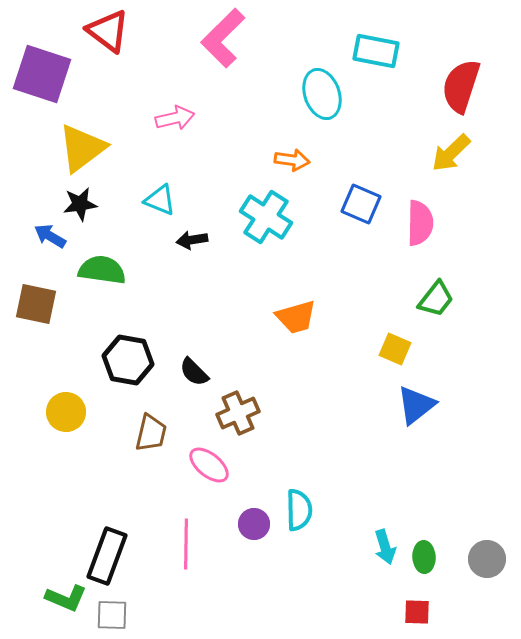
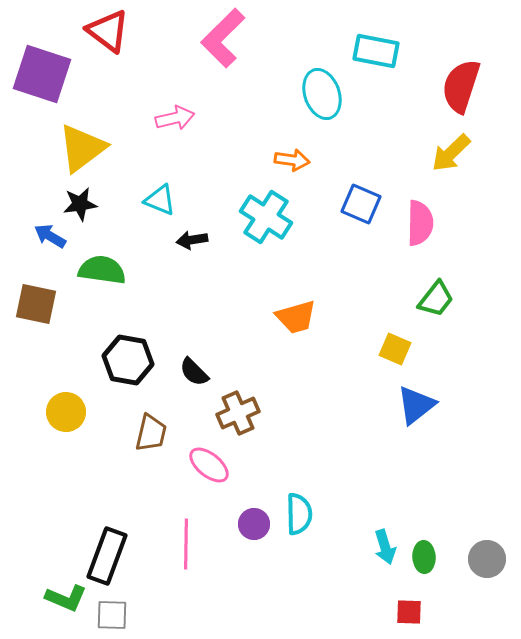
cyan semicircle: moved 4 px down
red square: moved 8 px left
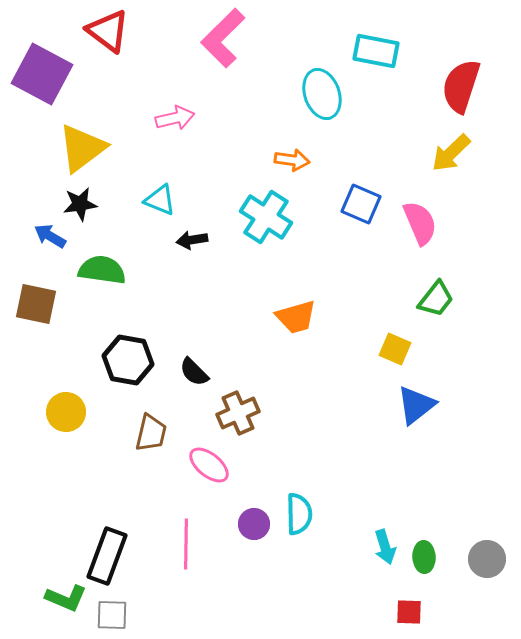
purple square: rotated 10 degrees clockwise
pink semicircle: rotated 24 degrees counterclockwise
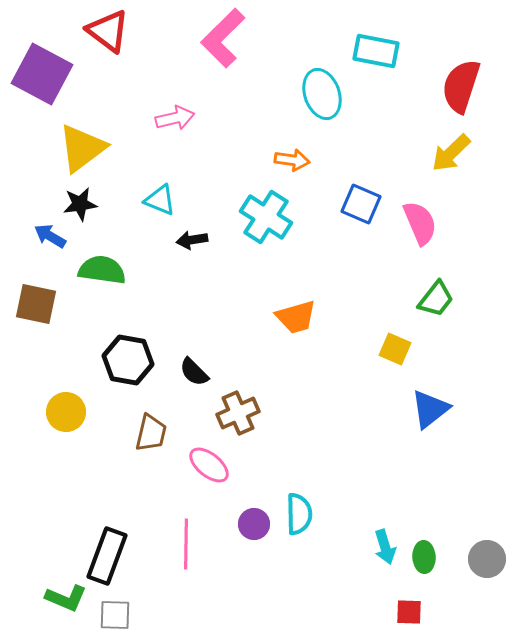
blue triangle: moved 14 px right, 4 px down
gray square: moved 3 px right
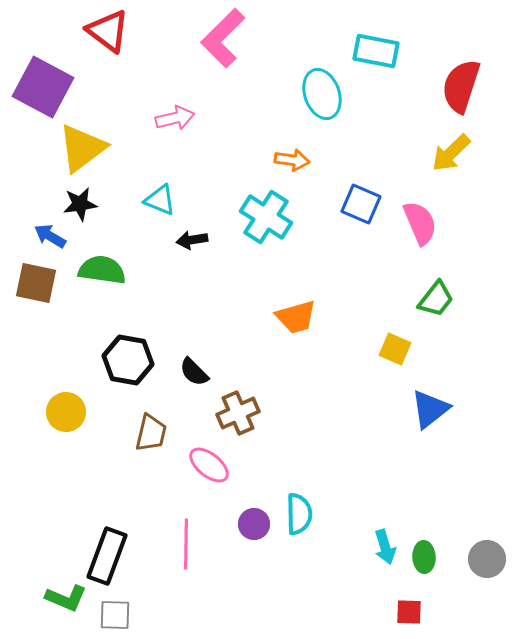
purple square: moved 1 px right, 13 px down
brown square: moved 21 px up
